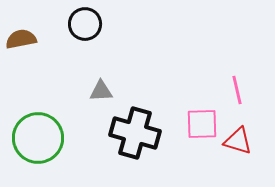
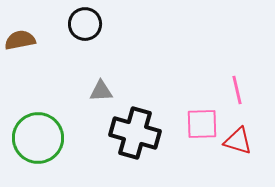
brown semicircle: moved 1 px left, 1 px down
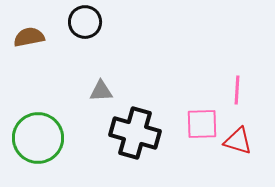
black circle: moved 2 px up
brown semicircle: moved 9 px right, 3 px up
pink line: rotated 16 degrees clockwise
